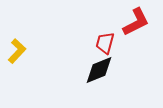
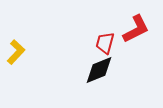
red L-shape: moved 7 px down
yellow L-shape: moved 1 px left, 1 px down
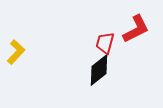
black diamond: rotated 16 degrees counterclockwise
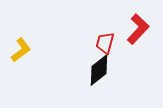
red L-shape: moved 2 px right; rotated 20 degrees counterclockwise
yellow L-shape: moved 5 px right, 2 px up; rotated 10 degrees clockwise
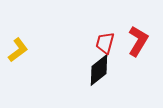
red L-shape: moved 12 px down; rotated 12 degrees counterclockwise
yellow L-shape: moved 3 px left
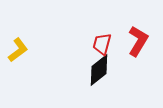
red trapezoid: moved 3 px left, 1 px down
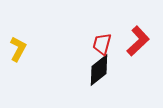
red L-shape: rotated 16 degrees clockwise
yellow L-shape: moved 1 px up; rotated 25 degrees counterclockwise
